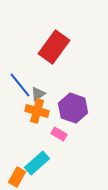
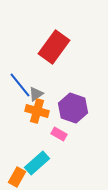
gray triangle: moved 2 px left
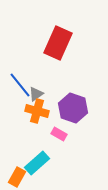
red rectangle: moved 4 px right, 4 px up; rotated 12 degrees counterclockwise
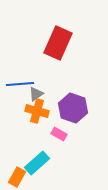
blue line: moved 1 px up; rotated 56 degrees counterclockwise
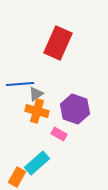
purple hexagon: moved 2 px right, 1 px down
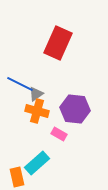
blue line: rotated 32 degrees clockwise
purple hexagon: rotated 12 degrees counterclockwise
orange rectangle: rotated 42 degrees counterclockwise
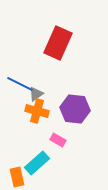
pink rectangle: moved 1 px left, 6 px down
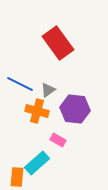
red rectangle: rotated 60 degrees counterclockwise
gray triangle: moved 12 px right, 4 px up
orange rectangle: rotated 18 degrees clockwise
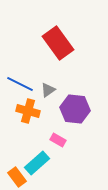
orange cross: moved 9 px left
orange rectangle: rotated 42 degrees counterclockwise
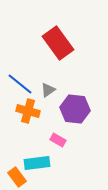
blue line: rotated 12 degrees clockwise
cyan rectangle: rotated 35 degrees clockwise
